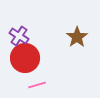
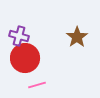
purple cross: rotated 18 degrees counterclockwise
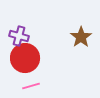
brown star: moved 4 px right
pink line: moved 6 px left, 1 px down
